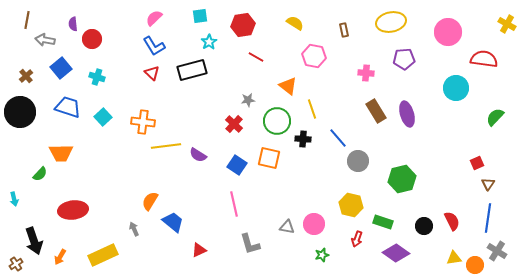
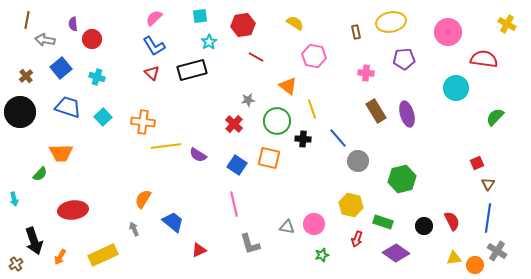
brown rectangle at (344, 30): moved 12 px right, 2 px down
orange semicircle at (150, 201): moved 7 px left, 2 px up
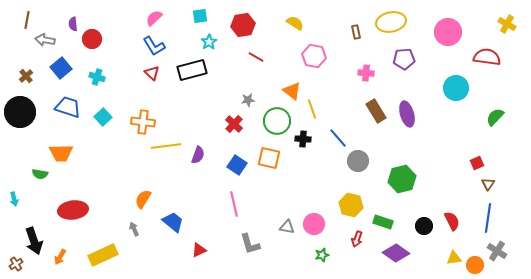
red semicircle at (484, 59): moved 3 px right, 2 px up
orange triangle at (288, 86): moved 4 px right, 5 px down
purple semicircle at (198, 155): rotated 102 degrees counterclockwise
green semicircle at (40, 174): rotated 56 degrees clockwise
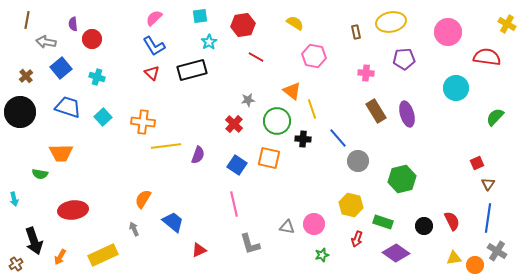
gray arrow at (45, 40): moved 1 px right, 2 px down
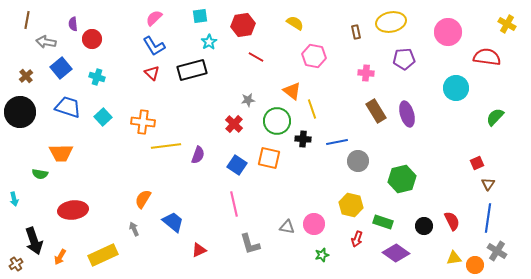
blue line at (338, 138): moved 1 px left, 4 px down; rotated 60 degrees counterclockwise
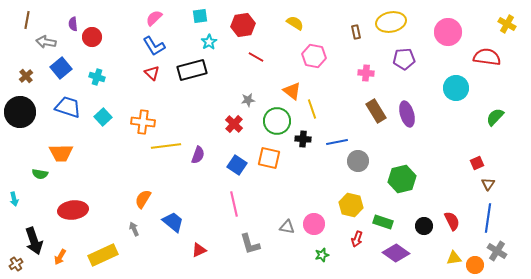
red circle at (92, 39): moved 2 px up
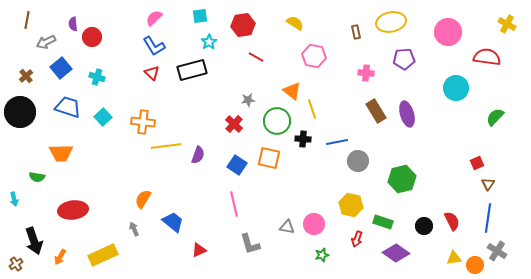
gray arrow at (46, 42): rotated 36 degrees counterclockwise
green semicircle at (40, 174): moved 3 px left, 3 px down
